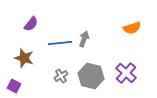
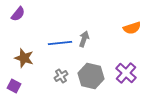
purple semicircle: moved 13 px left, 10 px up
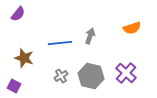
gray arrow: moved 6 px right, 3 px up
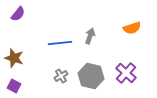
brown star: moved 10 px left
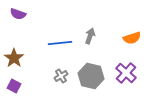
purple semicircle: rotated 70 degrees clockwise
orange semicircle: moved 10 px down
brown star: rotated 18 degrees clockwise
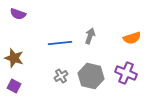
brown star: rotated 18 degrees counterclockwise
purple cross: rotated 20 degrees counterclockwise
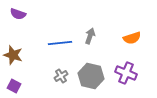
brown star: moved 1 px left, 3 px up
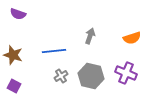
blue line: moved 6 px left, 8 px down
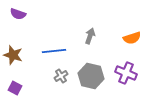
purple square: moved 1 px right, 2 px down
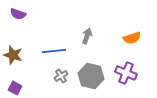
gray arrow: moved 3 px left
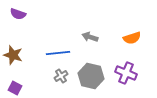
gray arrow: moved 3 px right, 1 px down; rotated 91 degrees counterclockwise
blue line: moved 4 px right, 2 px down
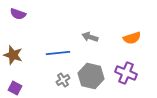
gray cross: moved 2 px right, 4 px down
